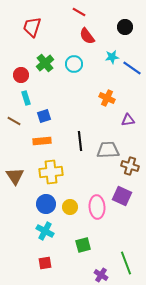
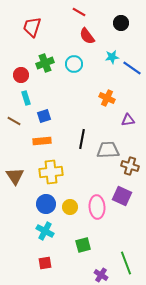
black circle: moved 4 px left, 4 px up
green cross: rotated 18 degrees clockwise
black line: moved 2 px right, 2 px up; rotated 18 degrees clockwise
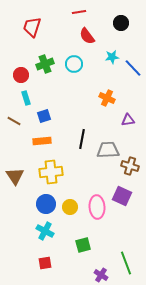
red line: rotated 40 degrees counterclockwise
green cross: moved 1 px down
blue line: moved 1 px right; rotated 12 degrees clockwise
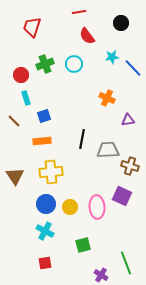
brown line: rotated 16 degrees clockwise
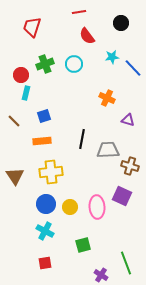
cyan rectangle: moved 5 px up; rotated 32 degrees clockwise
purple triangle: rotated 24 degrees clockwise
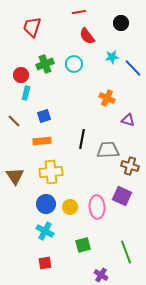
green line: moved 11 px up
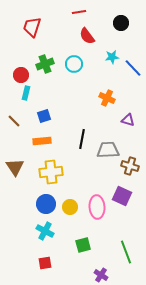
brown triangle: moved 9 px up
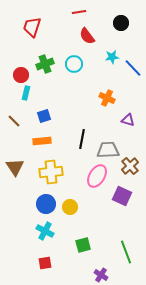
brown cross: rotated 30 degrees clockwise
pink ellipse: moved 31 px up; rotated 35 degrees clockwise
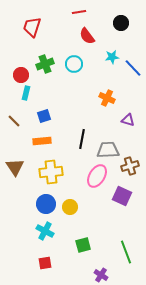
brown cross: rotated 24 degrees clockwise
